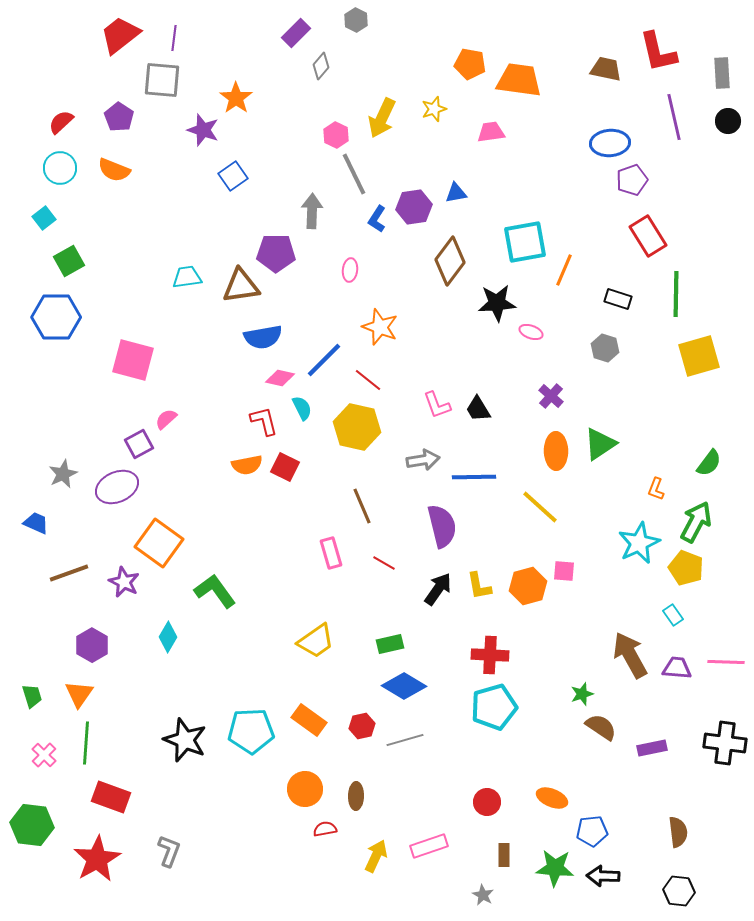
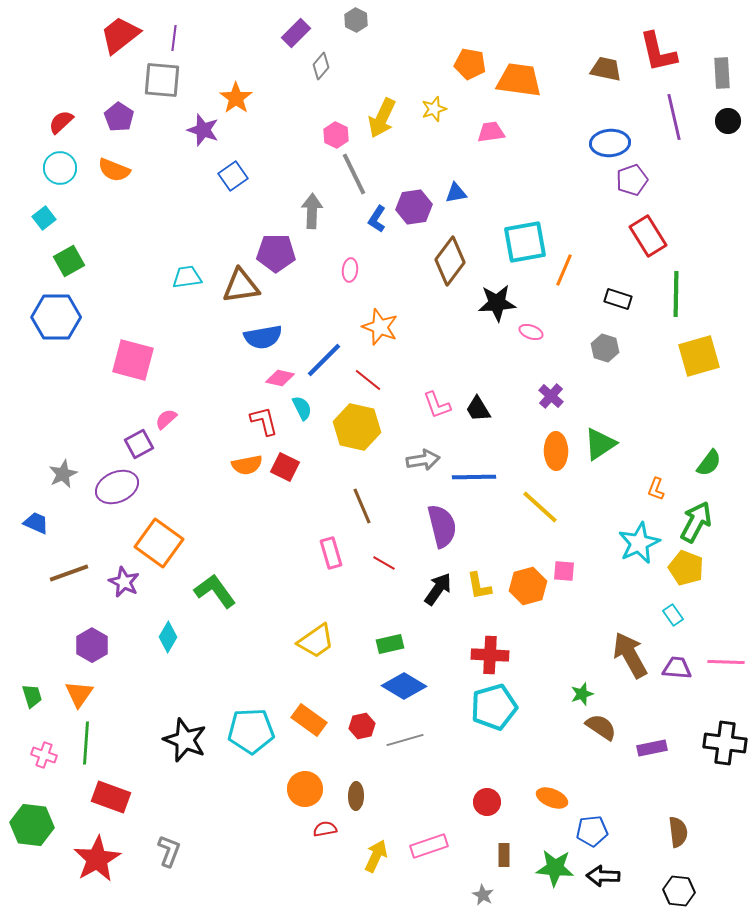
pink cross at (44, 755): rotated 25 degrees counterclockwise
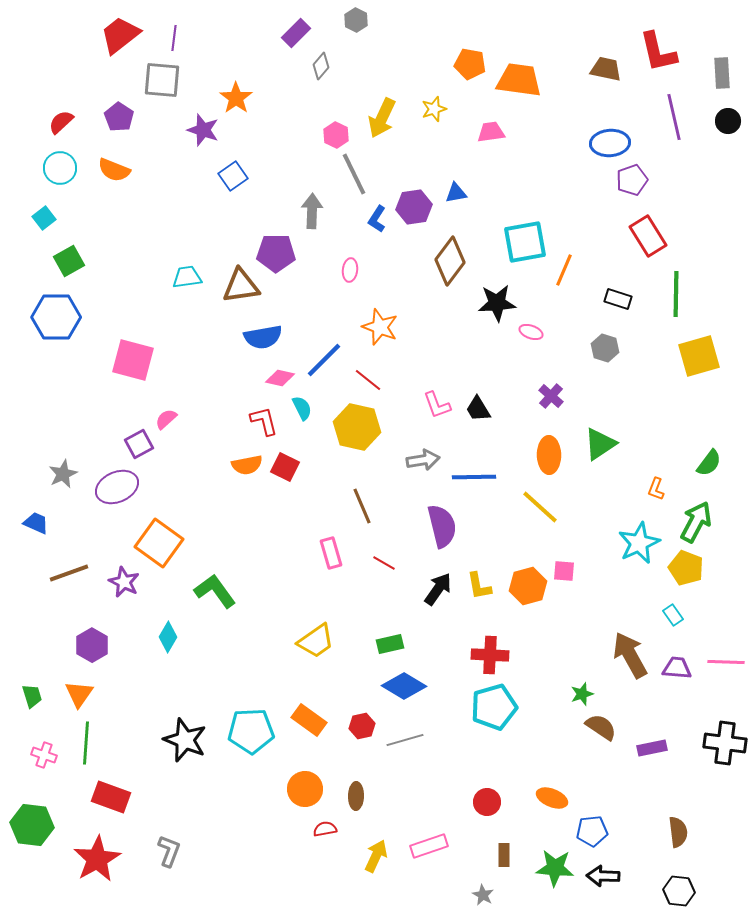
orange ellipse at (556, 451): moved 7 px left, 4 px down
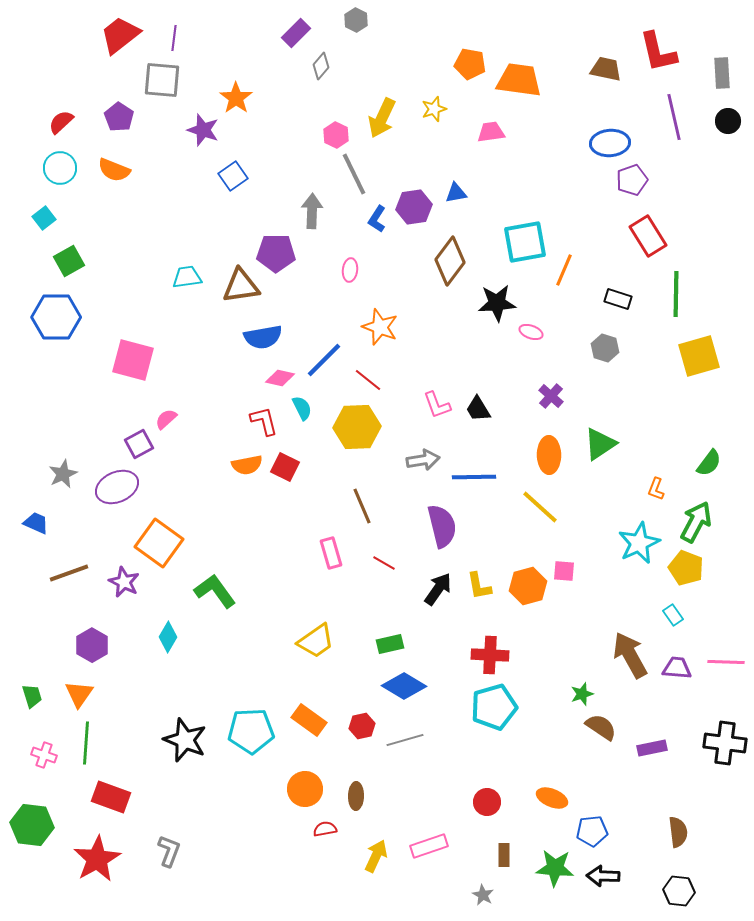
yellow hexagon at (357, 427): rotated 15 degrees counterclockwise
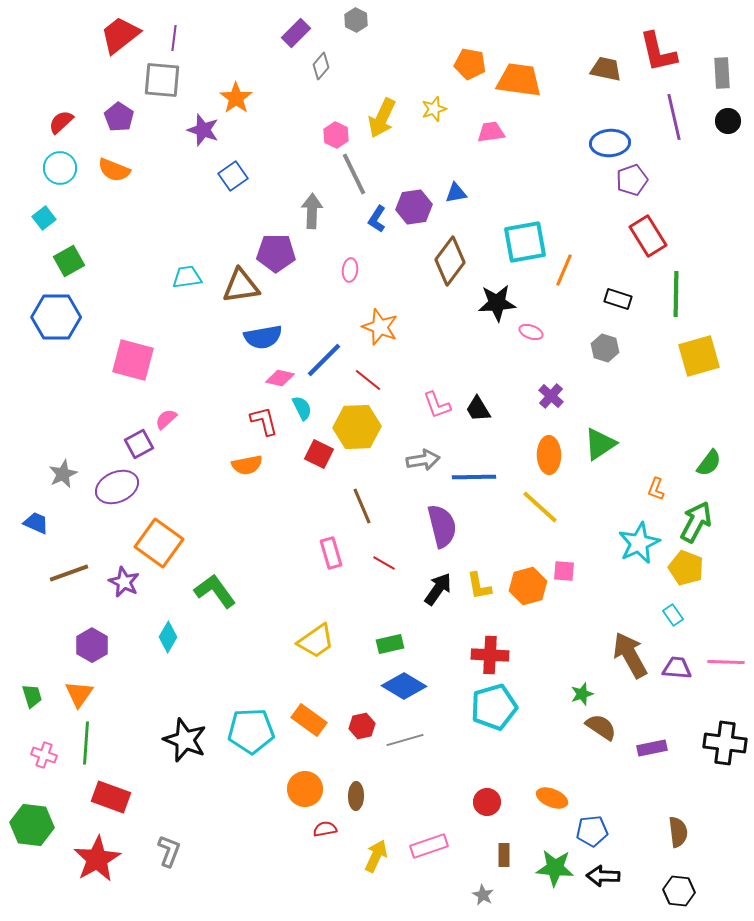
red square at (285, 467): moved 34 px right, 13 px up
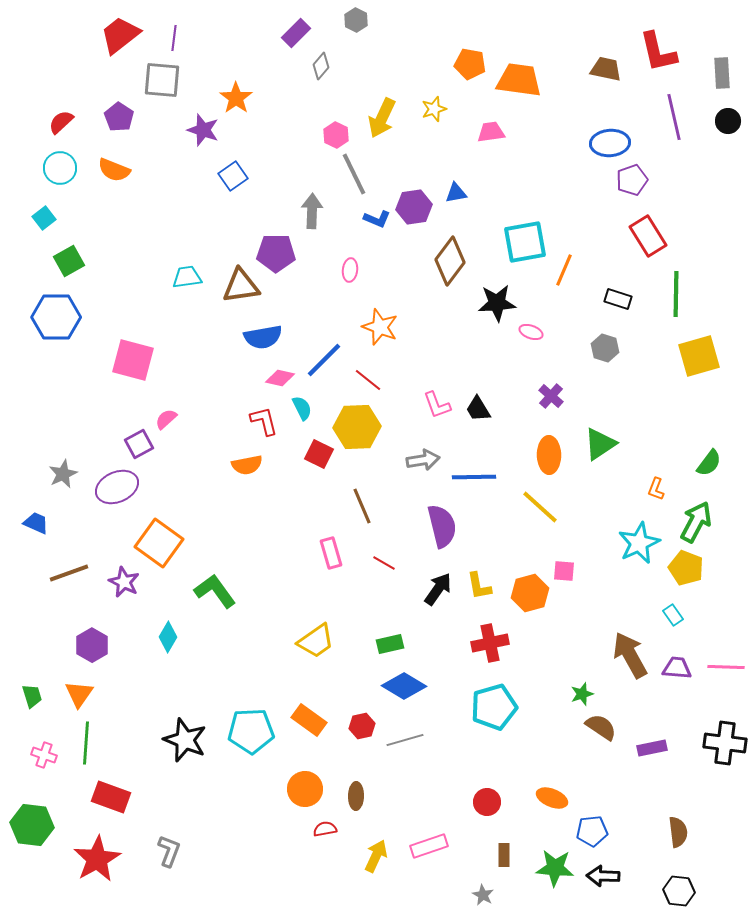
blue L-shape at (377, 219): rotated 100 degrees counterclockwise
orange hexagon at (528, 586): moved 2 px right, 7 px down
red cross at (490, 655): moved 12 px up; rotated 15 degrees counterclockwise
pink line at (726, 662): moved 5 px down
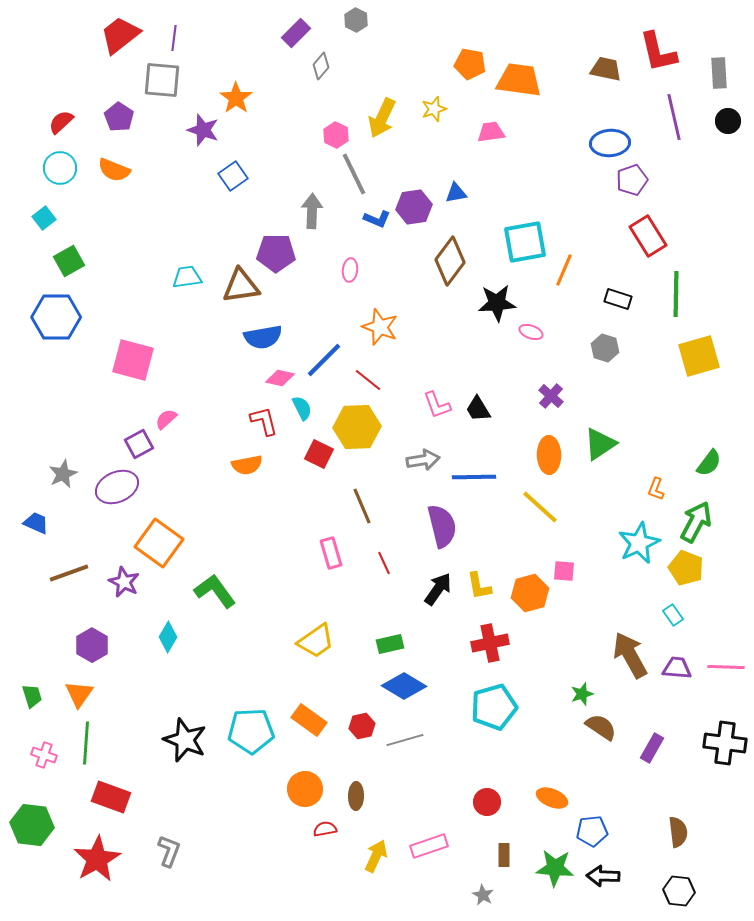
gray rectangle at (722, 73): moved 3 px left
red line at (384, 563): rotated 35 degrees clockwise
purple rectangle at (652, 748): rotated 48 degrees counterclockwise
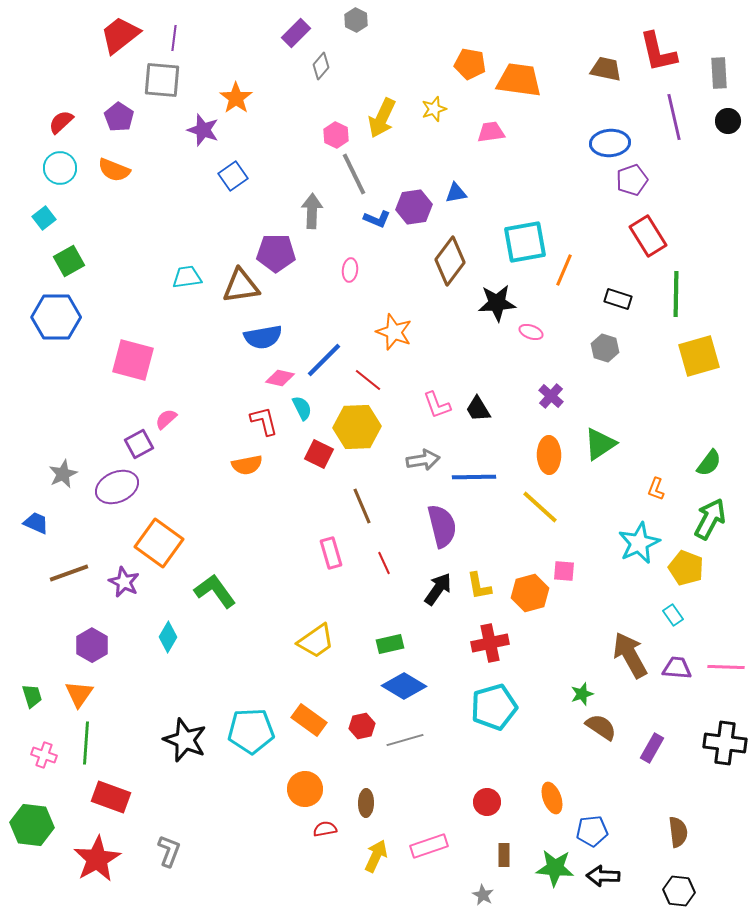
orange star at (380, 327): moved 14 px right, 5 px down
green arrow at (696, 522): moved 14 px right, 3 px up
brown ellipse at (356, 796): moved 10 px right, 7 px down
orange ellipse at (552, 798): rotated 48 degrees clockwise
